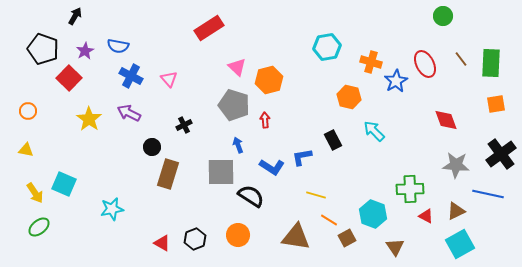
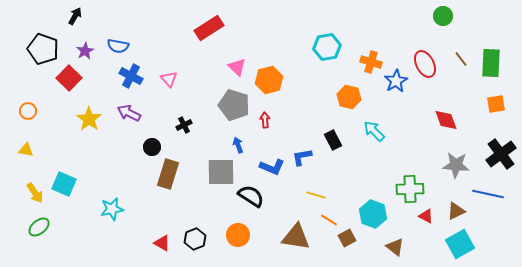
blue L-shape at (272, 167): rotated 10 degrees counterclockwise
brown triangle at (395, 247): rotated 18 degrees counterclockwise
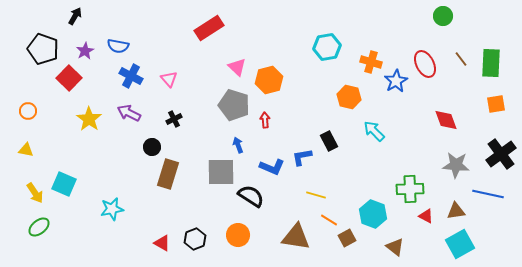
black cross at (184, 125): moved 10 px left, 6 px up
black rectangle at (333, 140): moved 4 px left, 1 px down
brown triangle at (456, 211): rotated 18 degrees clockwise
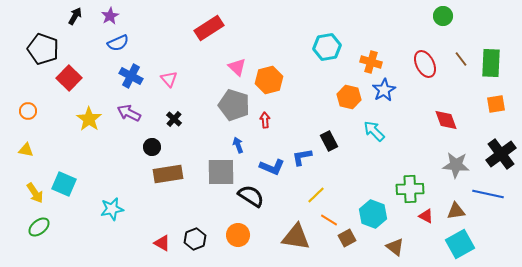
blue semicircle at (118, 46): moved 3 px up; rotated 35 degrees counterclockwise
purple star at (85, 51): moved 25 px right, 35 px up
blue star at (396, 81): moved 12 px left, 9 px down
black cross at (174, 119): rotated 21 degrees counterclockwise
brown rectangle at (168, 174): rotated 64 degrees clockwise
yellow line at (316, 195): rotated 60 degrees counterclockwise
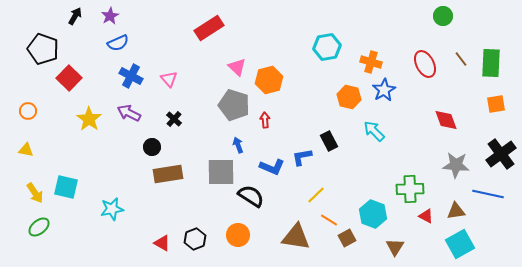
cyan square at (64, 184): moved 2 px right, 3 px down; rotated 10 degrees counterclockwise
brown triangle at (395, 247): rotated 24 degrees clockwise
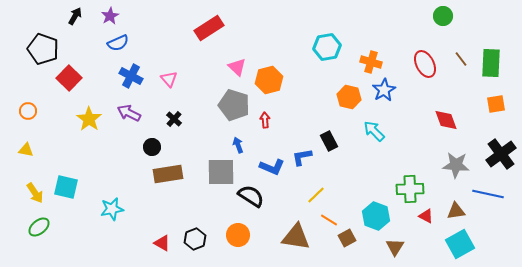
cyan hexagon at (373, 214): moved 3 px right, 2 px down
